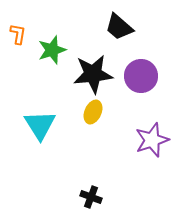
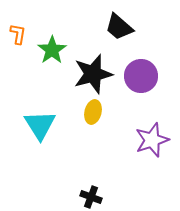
green star: rotated 16 degrees counterclockwise
black star: rotated 9 degrees counterclockwise
yellow ellipse: rotated 10 degrees counterclockwise
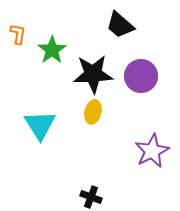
black trapezoid: moved 1 px right, 2 px up
black star: rotated 12 degrees clockwise
purple star: moved 11 px down; rotated 8 degrees counterclockwise
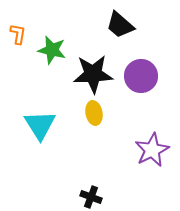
green star: rotated 24 degrees counterclockwise
yellow ellipse: moved 1 px right, 1 px down; rotated 25 degrees counterclockwise
purple star: moved 1 px up
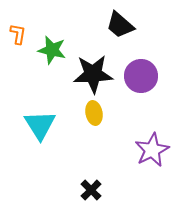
black cross: moved 7 px up; rotated 25 degrees clockwise
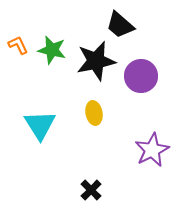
orange L-shape: moved 11 px down; rotated 35 degrees counterclockwise
black star: moved 3 px right, 13 px up; rotated 9 degrees counterclockwise
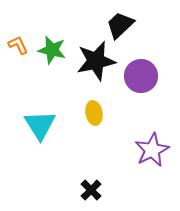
black trapezoid: rotated 96 degrees clockwise
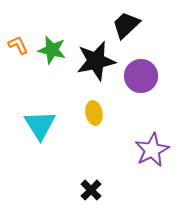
black trapezoid: moved 6 px right
